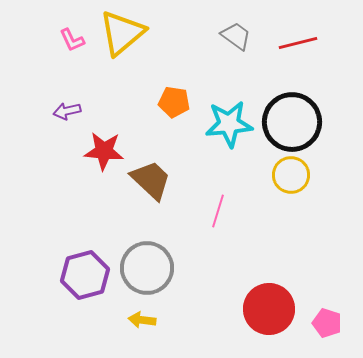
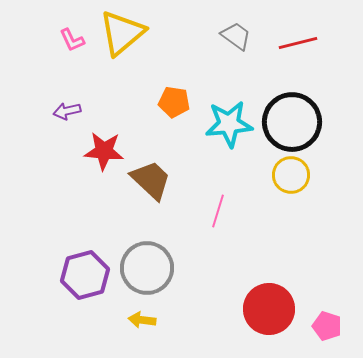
pink pentagon: moved 3 px down
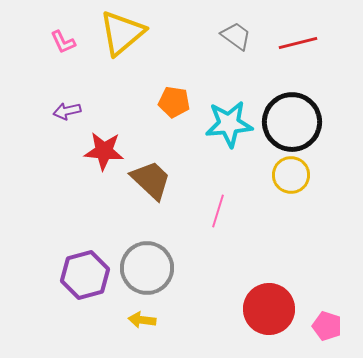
pink L-shape: moved 9 px left, 2 px down
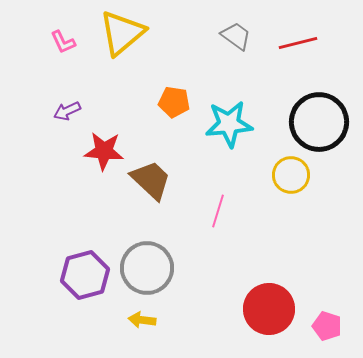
purple arrow: rotated 12 degrees counterclockwise
black circle: moved 27 px right
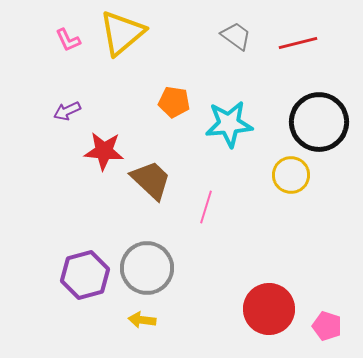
pink L-shape: moved 5 px right, 2 px up
pink line: moved 12 px left, 4 px up
